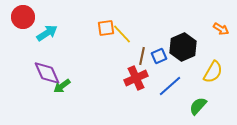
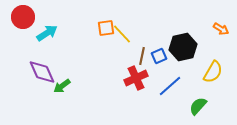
black hexagon: rotated 12 degrees clockwise
purple diamond: moved 5 px left, 1 px up
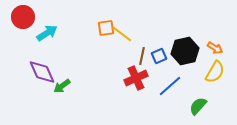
orange arrow: moved 6 px left, 19 px down
yellow line: rotated 10 degrees counterclockwise
black hexagon: moved 2 px right, 4 px down
yellow semicircle: moved 2 px right
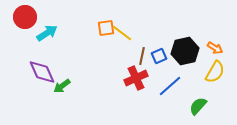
red circle: moved 2 px right
yellow line: moved 1 px up
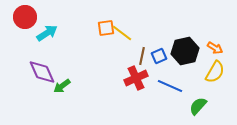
blue line: rotated 65 degrees clockwise
